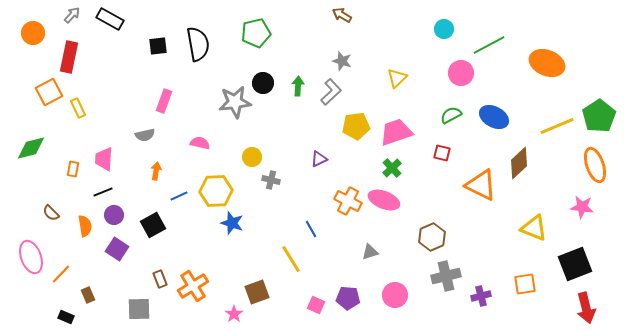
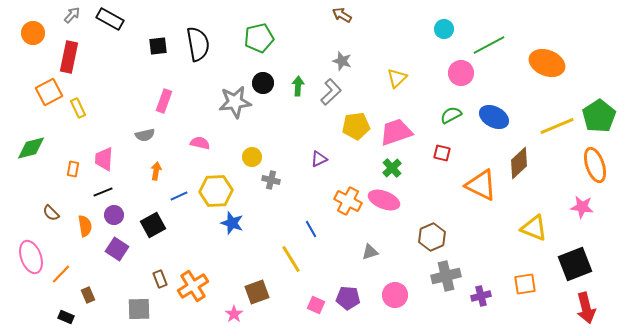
green pentagon at (256, 33): moved 3 px right, 5 px down
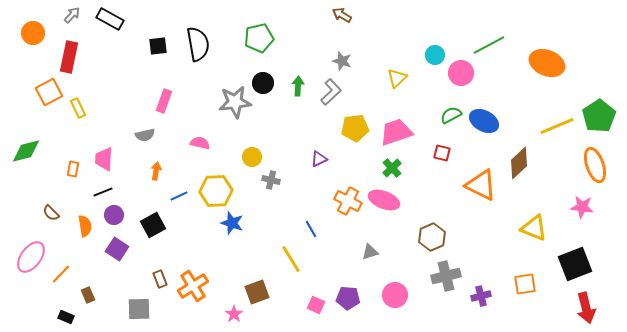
cyan circle at (444, 29): moved 9 px left, 26 px down
blue ellipse at (494, 117): moved 10 px left, 4 px down
yellow pentagon at (356, 126): moved 1 px left, 2 px down
green diamond at (31, 148): moved 5 px left, 3 px down
pink ellipse at (31, 257): rotated 56 degrees clockwise
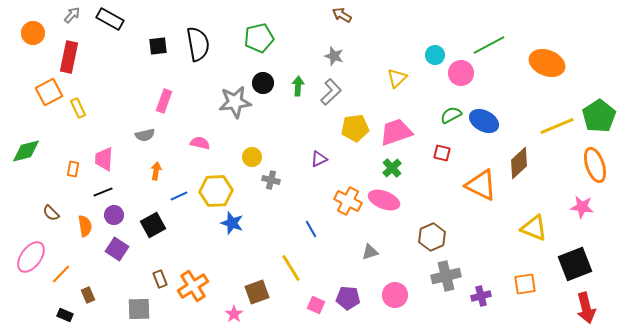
gray star at (342, 61): moved 8 px left, 5 px up
yellow line at (291, 259): moved 9 px down
black rectangle at (66, 317): moved 1 px left, 2 px up
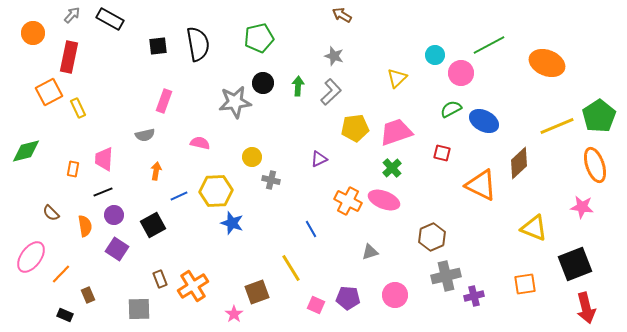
green semicircle at (451, 115): moved 6 px up
purple cross at (481, 296): moved 7 px left
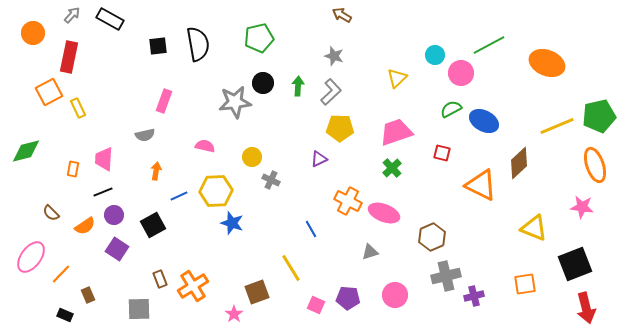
green pentagon at (599, 116): rotated 20 degrees clockwise
yellow pentagon at (355, 128): moved 15 px left; rotated 8 degrees clockwise
pink semicircle at (200, 143): moved 5 px right, 3 px down
gray cross at (271, 180): rotated 12 degrees clockwise
pink ellipse at (384, 200): moved 13 px down
orange semicircle at (85, 226): rotated 65 degrees clockwise
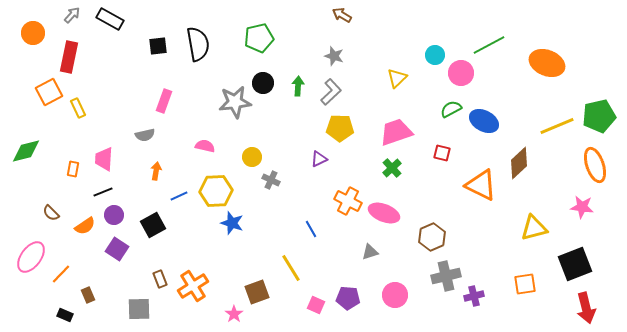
yellow triangle at (534, 228): rotated 36 degrees counterclockwise
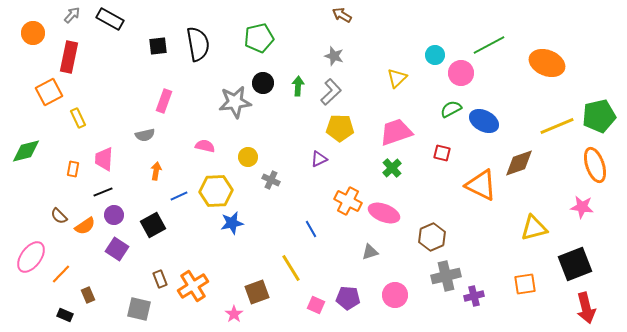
yellow rectangle at (78, 108): moved 10 px down
yellow circle at (252, 157): moved 4 px left
brown diamond at (519, 163): rotated 24 degrees clockwise
brown semicircle at (51, 213): moved 8 px right, 3 px down
blue star at (232, 223): rotated 30 degrees counterclockwise
gray square at (139, 309): rotated 15 degrees clockwise
